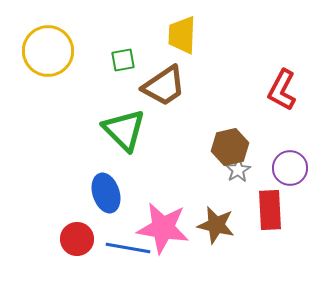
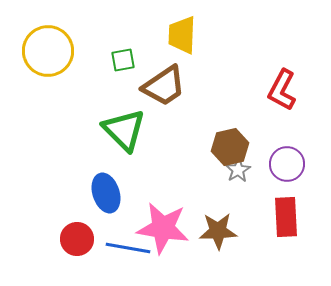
purple circle: moved 3 px left, 4 px up
red rectangle: moved 16 px right, 7 px down
brown star: moved 2 px right, 6 px down; rotated 15 degrees counterclockwise
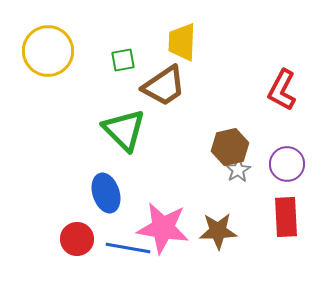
yellow trapezoid: moved 7 px down
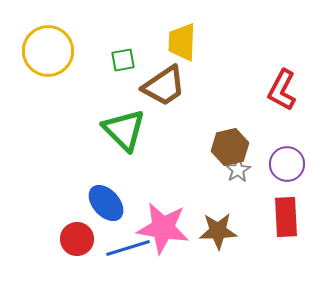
blue ellipse: moved 10 px down; rotated 24 degrees counterclockwise
blue line: rotated 27 degrees counterclockwise
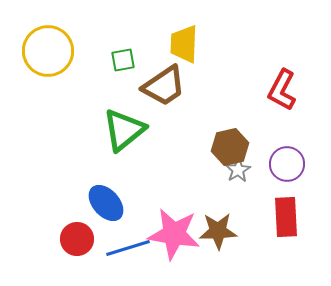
yellow trapezoid: moved 2 px right, 2 px down
green triangle: rotated 36 degrees clockwise
pink star: moved 11 px right, 6 px down
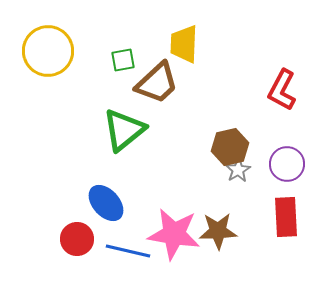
brown trapezoid: moved 7 px left, 3 px up; rotated 9 degrees counterclockwise
blue line: moved 3 px down; rotated 30 degrees clockwise
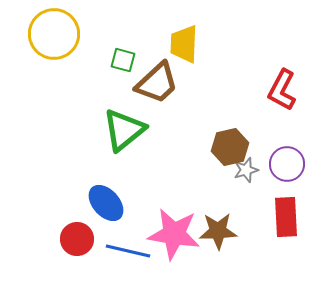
yellow circle: moved 6 px right, 17 px up
green square: rotated 25 degrees clockwise
gray star: moved 8 px right; rotated 15 degrees clockwise
